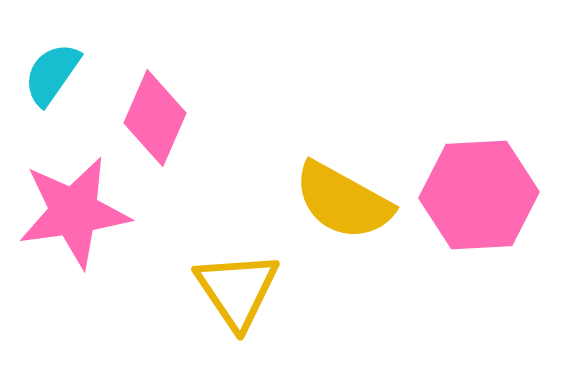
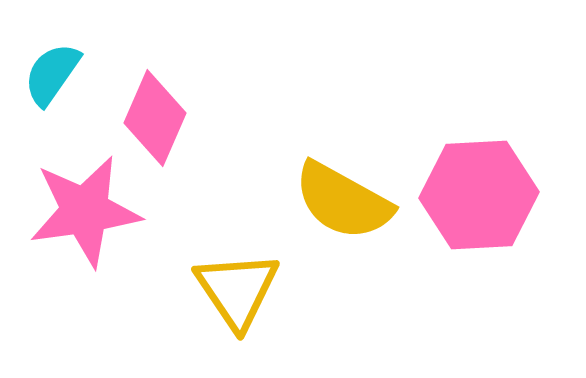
pink star: moved 11 px right, 1 px up
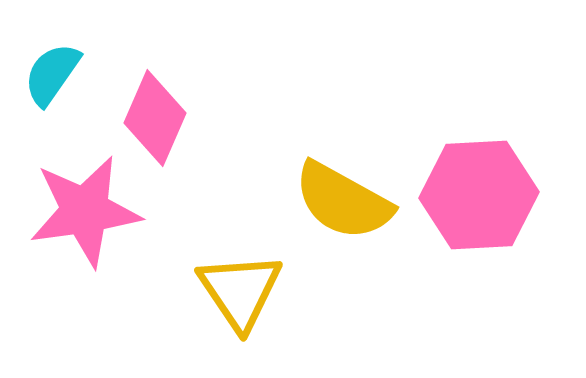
yellow triangle: moved 3 px right, 1 px down
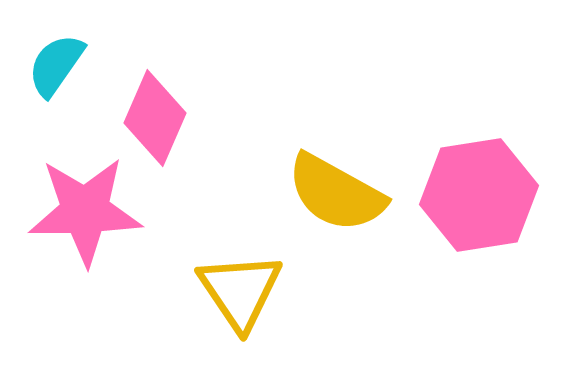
cyan semicircle: moved 4 px right, 9 px up
pink hexagon: rotated 6 degrees counterclockwise
yellow semicircle: moved 7 px left, 8 px up
pink star: rotated 7 degrees clockwise
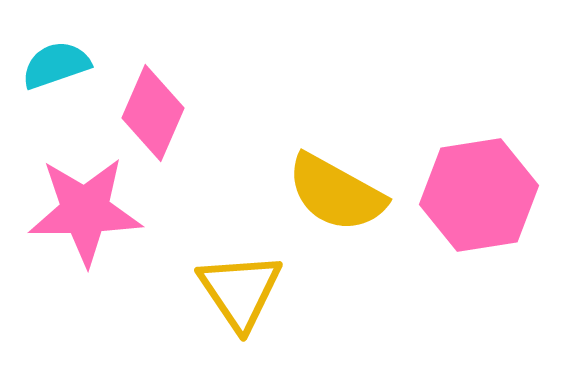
cyan semicircle: rotated 36 degrees clockwise
pink diamond: moved 2 px left, 5 px up
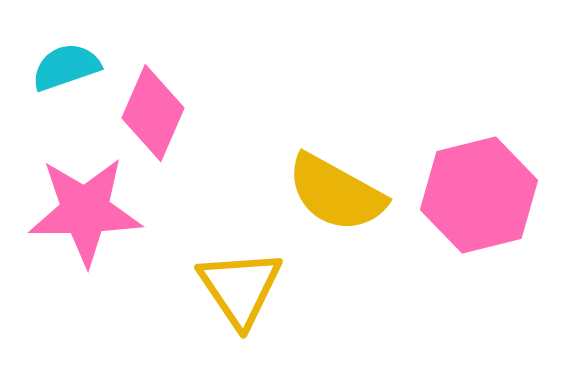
cyan semicircle: moved 10 px right, 2 px down
pink hexagon: rotated 5 degrees counterclockwise
yellow triangle: moved 3 px up
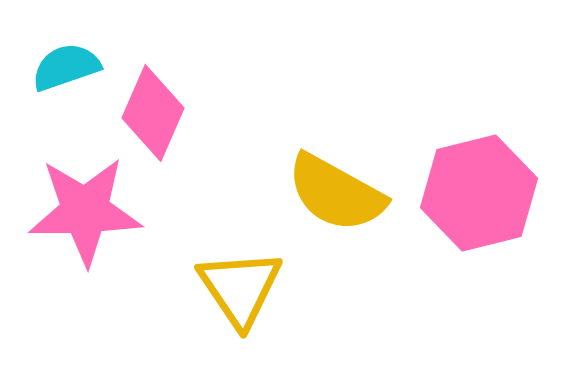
pink hexagon: moved 2 px up
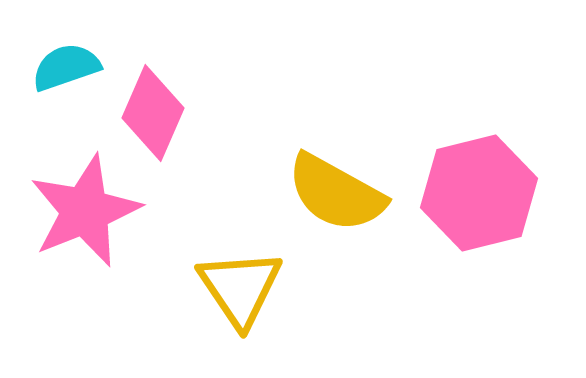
pink star: rotated 21 degrees counterclockwise
